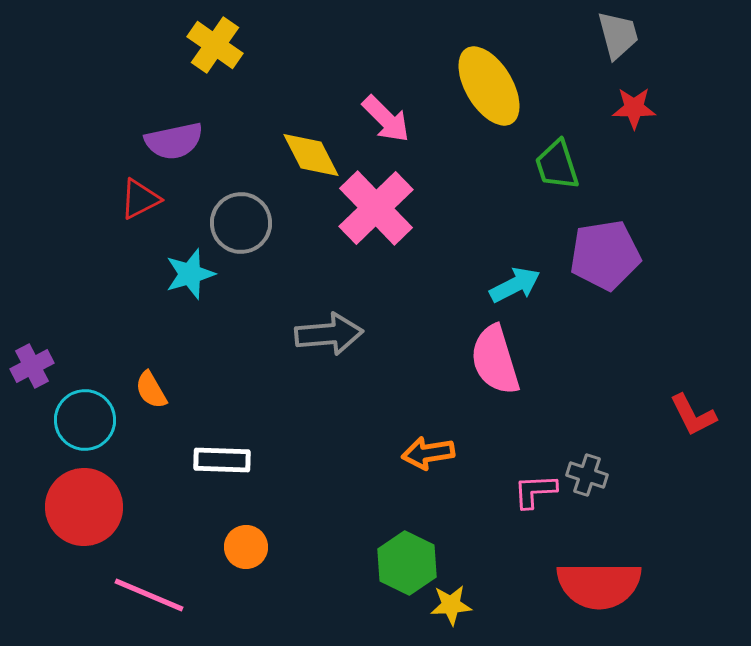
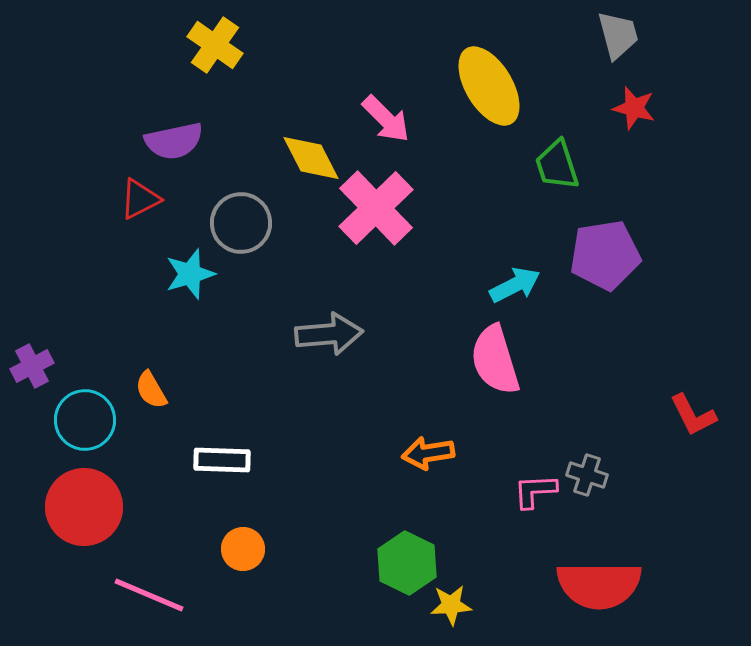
red star: rotated 15 degrees clockwise
yellow diamond: moved 3 px down
orange circle: moved 3 px left, 2 px down
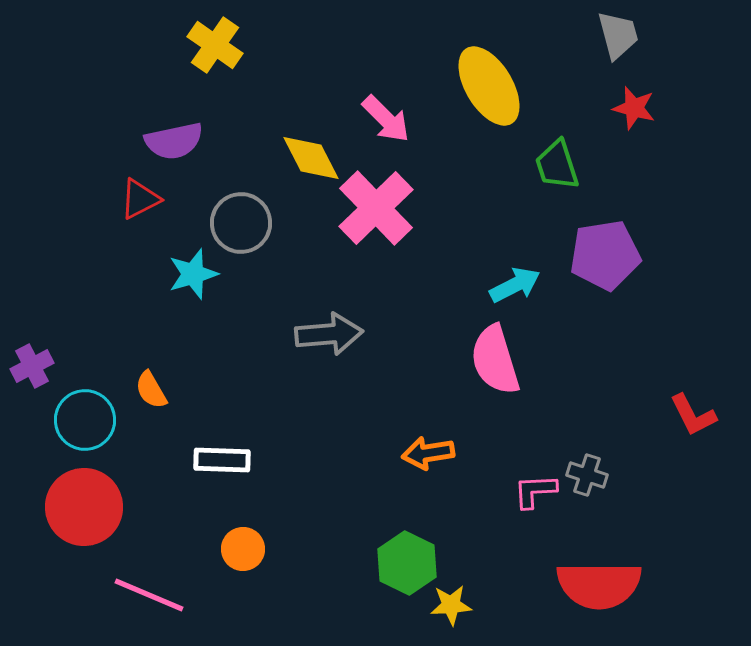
cyan star: moved 3 px right
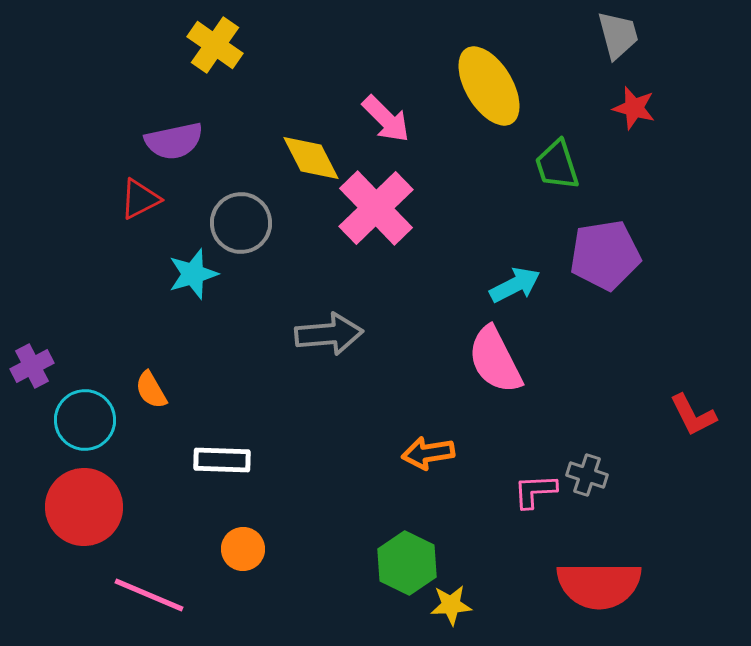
pink semicircle: rotated 10 degrees counterclockwise
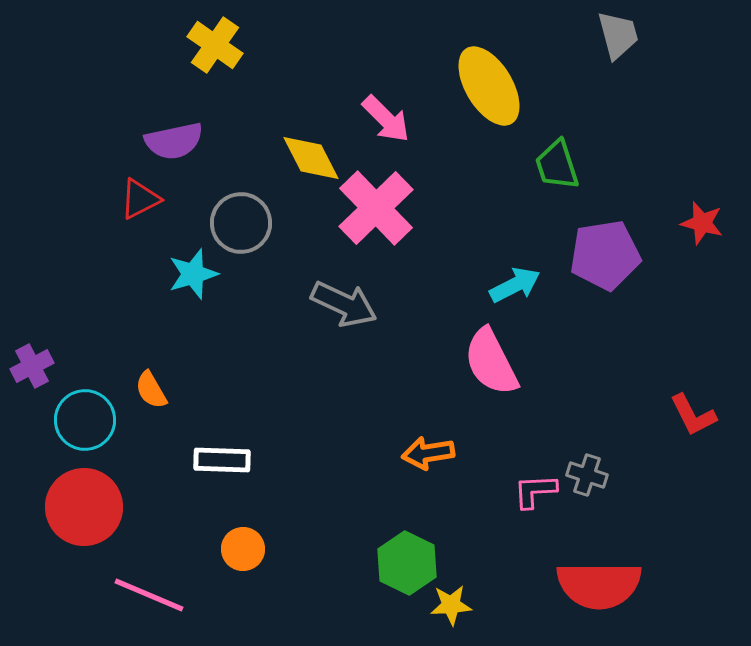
red star: moved 68 px right, 115 px down
gray arrow: moved 15 px right, 30 px up; rotated 30 degrees clockwise
pink semicircle: moved 4 px left, 2 px down
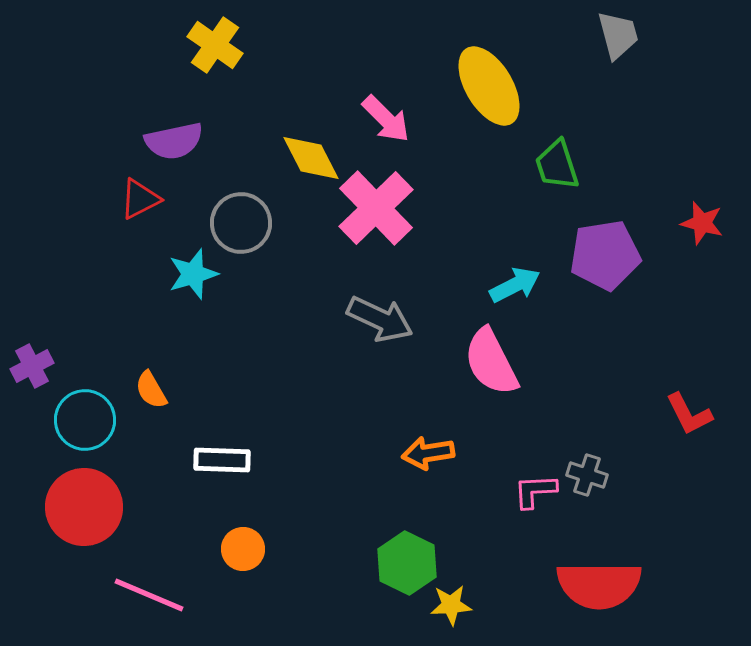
gray arrow: moved 36 px right, 15 px down
red L-shape: moved 4 px left, 1 px up
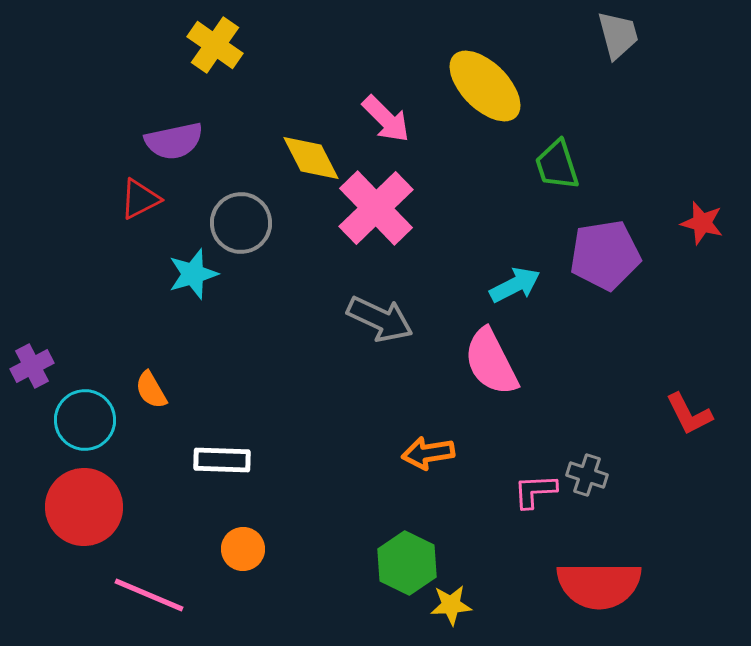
yellow ellipse: moved 4 px left; rotated 14 degrees counterclockwise
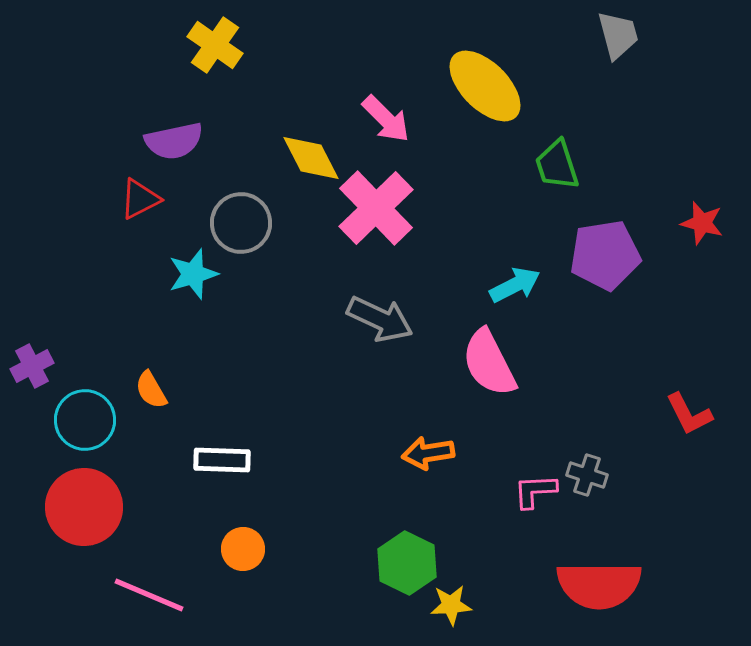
pink semicircle: moved 2 px left, 1 px down
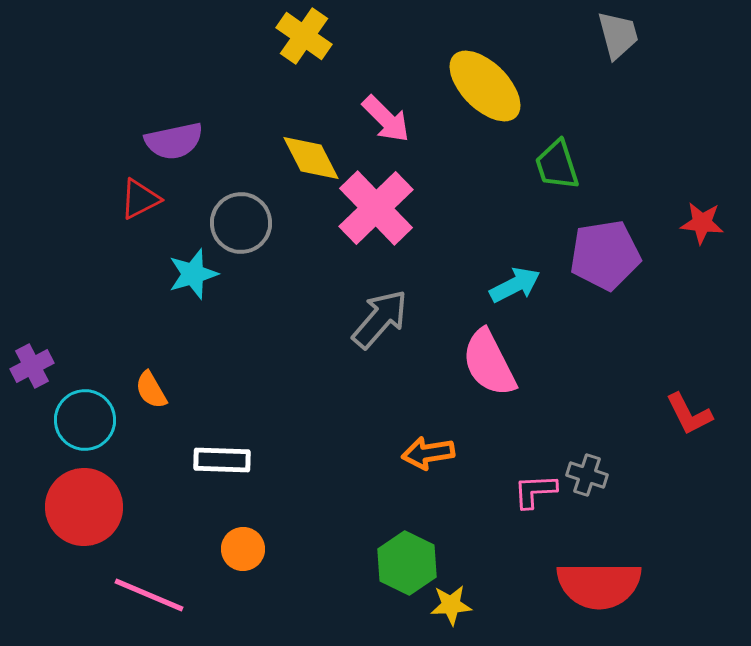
yellow cross: moved 89 px right, 9 px up
red star: rotated 9 degrees counterclockwise
gray arrow: rotated 74 degrees counterclockwise
